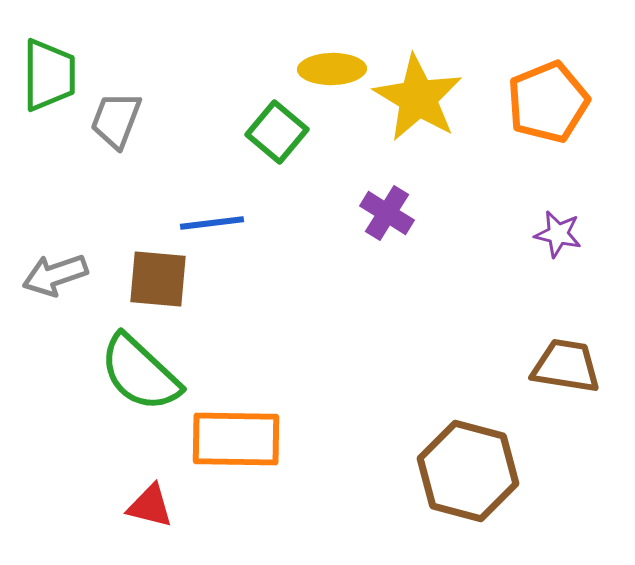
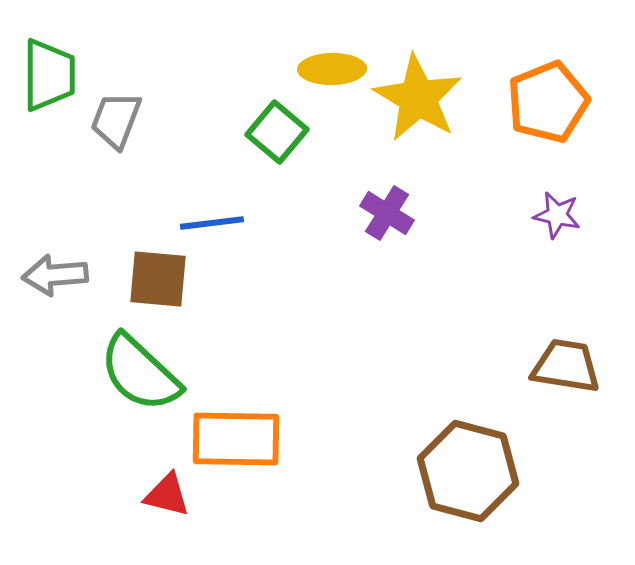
purple star: moved 1 px left, 19 px up
gray arrow: rotated 14 degrees clockwise
red triangle: moved 17 px right, 11 px up
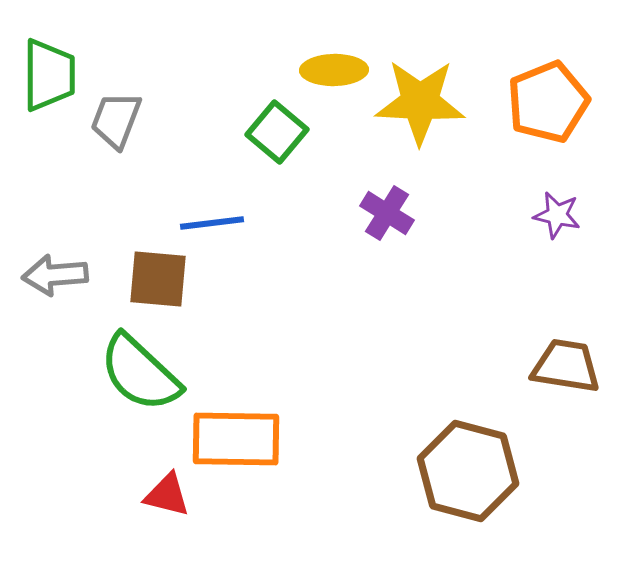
yellow ellipse: moved 2 px right, 1 px down
yellow star: moved 2 px right, 4 px down; rotated 28 degrees counterclockwise
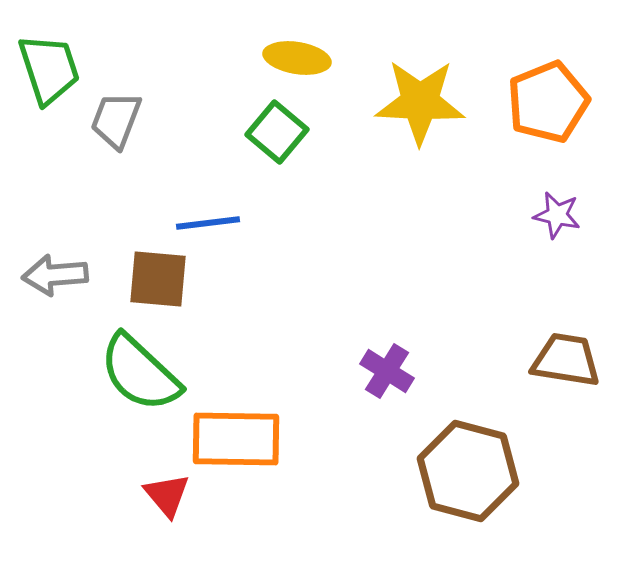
yellow ellipse: moved 37 px left, 12 px up; rotated 10 degrees clockwise
green trapezoid: moved 6 px up; rotated 18 degrees counterclockwise
purple cross: moved 158 px down
blue line: moved 4 px left
brown trapezoid: moved 6 px up
red triangle: rotated 36 degrees clockwise
